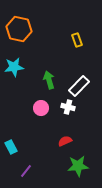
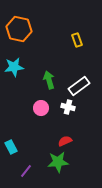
white rectangle: rotated 10 degrees clockwise
green star: moved 20 px left, 4 px up
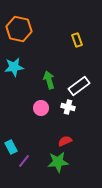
purple line: moved 2 px left, 10 px up
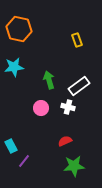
cyan rectangle: moved 1 px up
green star: moved 16 px right, 4 px down
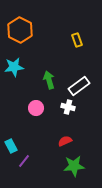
orange hexagon: moved 1 px right, 1 px down; rotated 15 degrees clockwise
pink circle: moved 5 px left
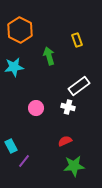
green arrow: moved 24 px up
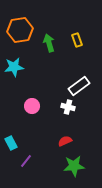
orange hexagon: rotated 25 degrees clockwise
green arrow: moved 13 px up
pink circle: moved 4 px left, 2 px up
cyan rectangle: moved 3 px up
purple line: moved 2 px right
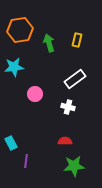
yellow rectangle: rotated 32 degrees clockwise
white rectangle: moved 4 px left, 7 px up
pink circle: moved 3 px right, 12 px up
red semicircle: rotated 24 degrees clockwise
purple line: rotated 32 degrees counterclockwise
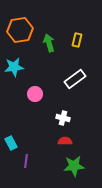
white cross: moved 5 px left, 11 px down
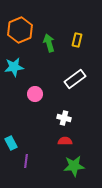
orange hexagon: rotated 15 degrees counterclockwise
white cross: moved 1 px right
